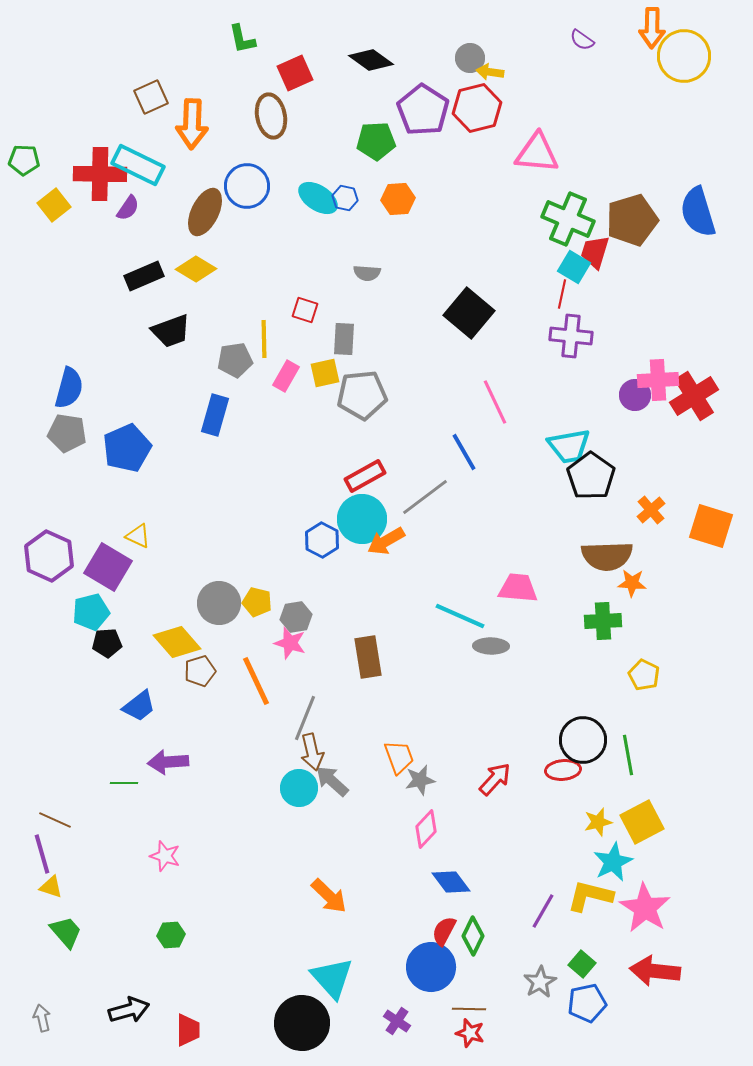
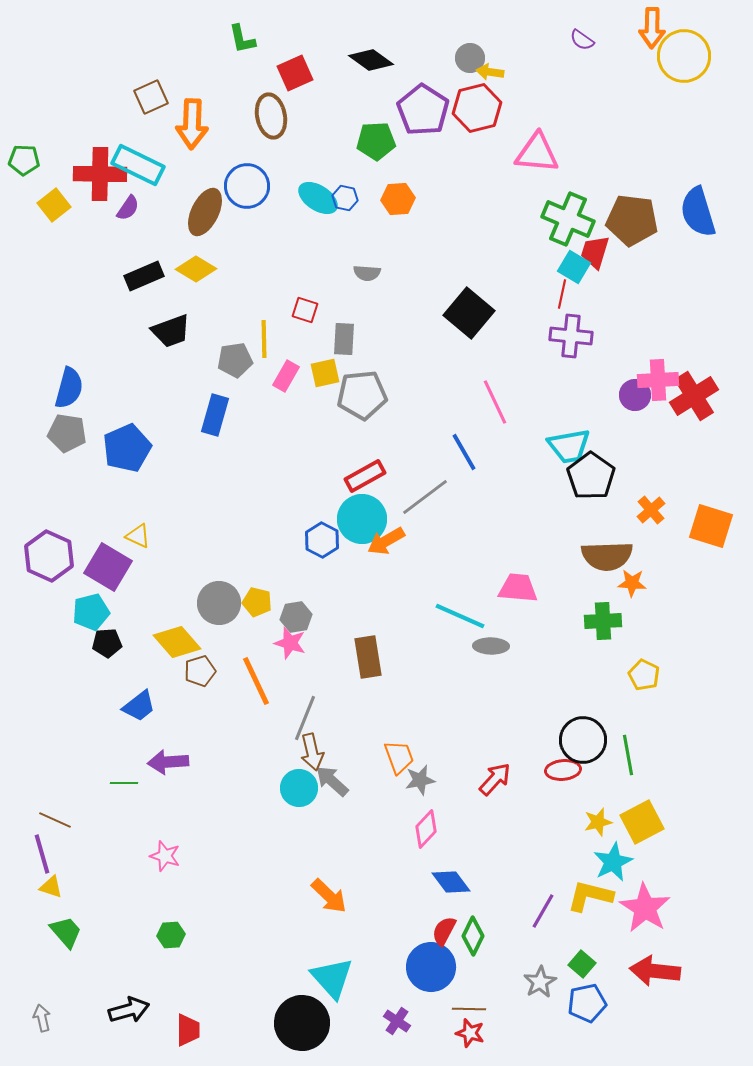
brown pentagon at (632, 220): rotated 24 degrees clockwise
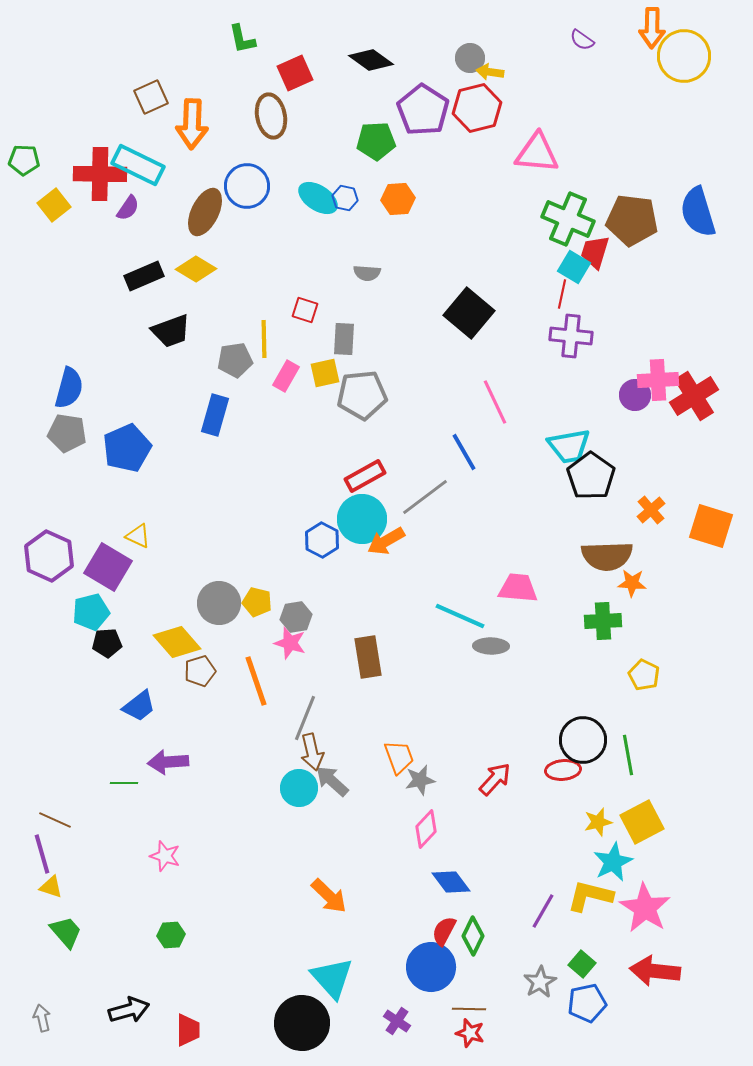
orange line at (256, 681): rotated 6 degrees clockwise
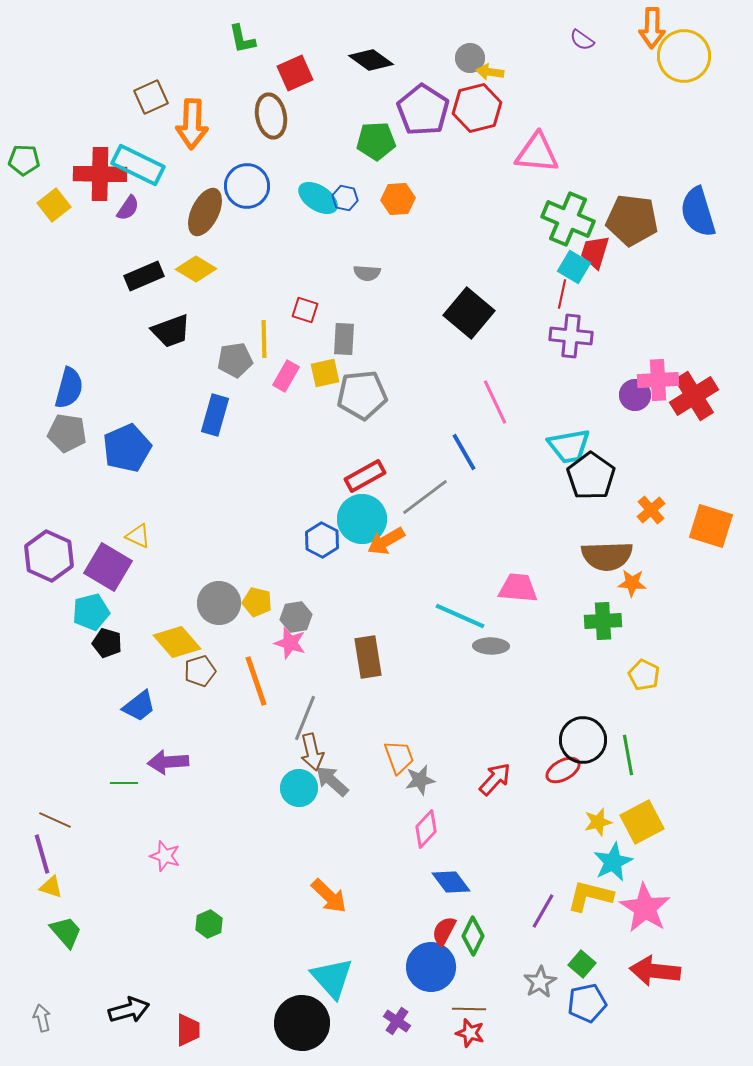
black pentagon at (107, 643): rotated 20 degrees clockwise
red ellipse at (563, 770): rotated 24 degrees counterclockwise
green hexagon at (171, 935): moved 38 px right, 11 px up; rotated 20 degrees counterclockwise
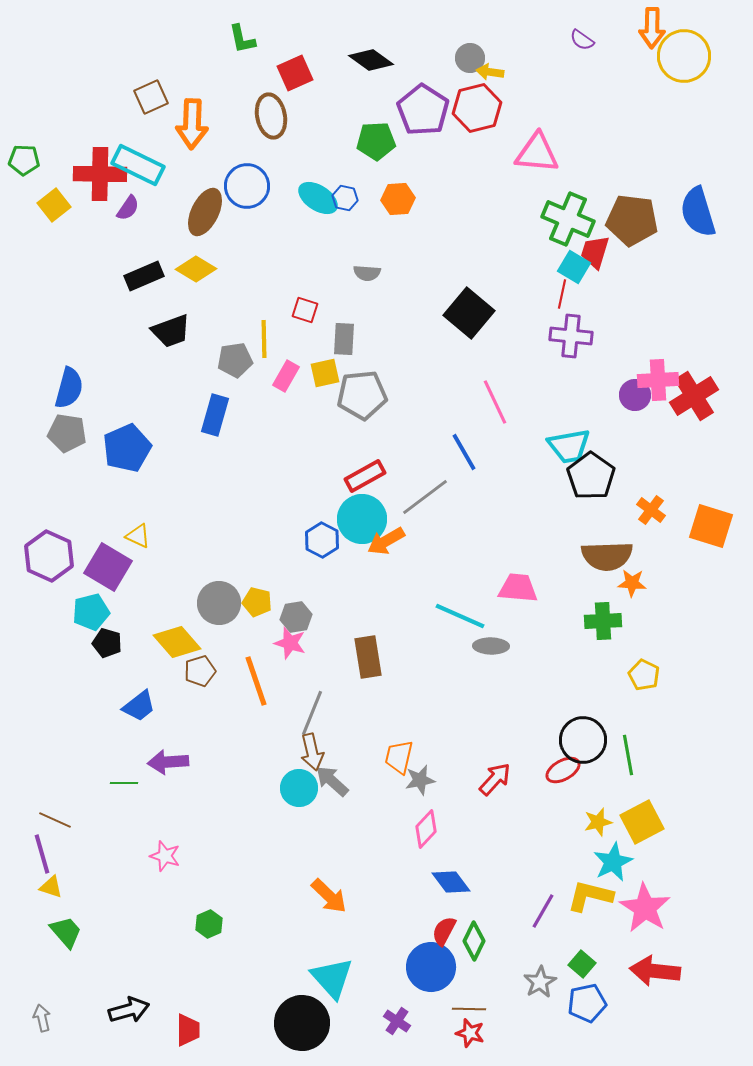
orange cross at (651, 510): rotated 12 degrees counterclockwise
gray line at (305, 718): moved 7 px right, 5 px up
orange trapezoid at (399, 757): rotated 147 degrees counterclockwise
green diamond at (473, 936): moved 1 px right, 5 px down
